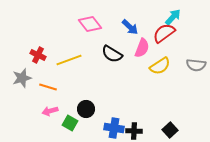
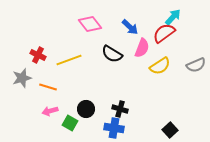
gray semicircle: rotated 30 degrees counterclockwise
black cross: moved 14 px left, 22 px up; rotated 14 degrees clockwise
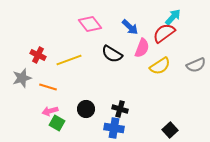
green square: moved 13 px left
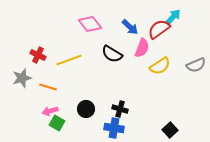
red semicircle: moved 5 px left, 4 px up
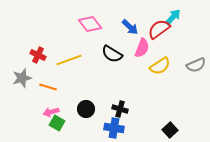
pink arrow: moved 1 px right, 1 px down
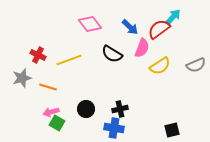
black cross: rotated 28 degrees counterclockwise
black square: moved 2 px right; rotated 28 degrees clockwise
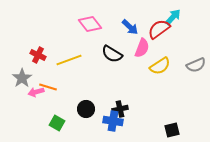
gray star: rotated 18 degrees counterclockwise
pink arrow: moved 15 px left, 20 px up
blue cross: moved 1 px left, 7 px up
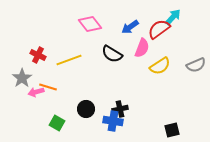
blue arrow: rotated 102 degrees clockwise
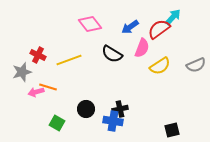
gray star: moved 6 px up; rotated 18 degrees clockwise
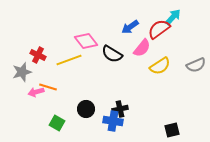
pink diamond: moved 4 px left, 17 px down
pink semicircle: rotated 18 degrees clockwise
